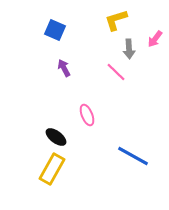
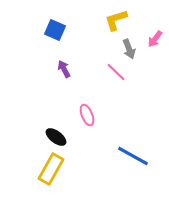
gray arrow: rotated 18 degrees counterclockwise
purple arrow: moved 1 px down
yellow rectangle: moved 1 px left
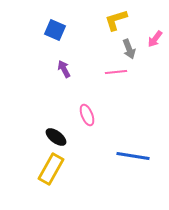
pink line: rotated 50 degrees counterclockwise
blue line: rotated 20 degrees counterclockwise
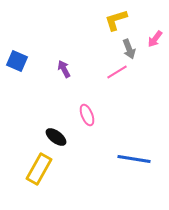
blue square: moved 38 px left, 31 px down
pink line: moved 1 px right; rotated 25 degrees counterclockwise
blue line: moved 1 px right, 3 px down
yellow rectangle: moved 12 px left
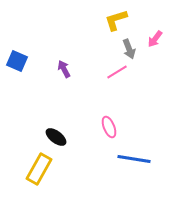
pink ellipse: moved 22 px right, 12 px down
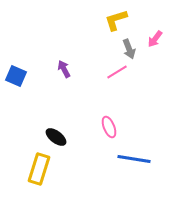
blue square: moved 1 px left, 15 px down
yellow rectangle: rotated 12 degrees counterclockwise
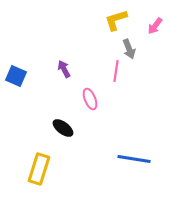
pink arrow: moved 13 px up
pink line: moved 1 px left, 1 px up; rotated 50 degrees counterclockwise
pink ellipse: moved 19 px left, 28 px up
black ellipse: moved 7 px right, 9 px up
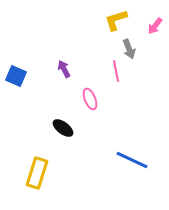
pink line: rotated 20 degrees counterclockwise
blue line: moved 2 px left, 1 px down; rotated 16 degrees clockwise
yellow rectangle: moved 2 px left, 4 px down
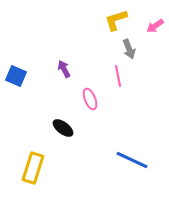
pink arrow: rotated 18 degrees clockwise
pink line: moved 2 px right, 5 px down
yellow rectangle: moved 4 px left, 5 px up
